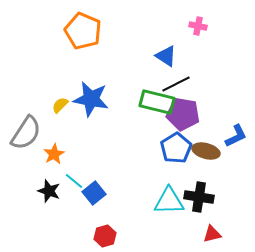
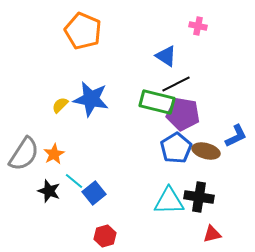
gray semicircle: moved 2 px left, 21 px down
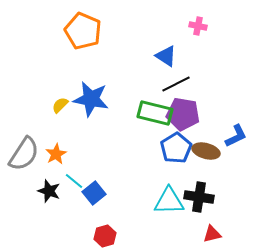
green rectangle: moved 2 px left, 11 px down
orange star: moved 2 px right
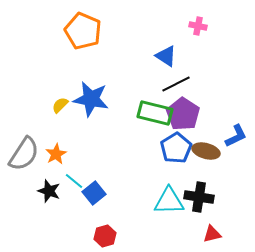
purple pentagon: rotated 24 degrees clockwise
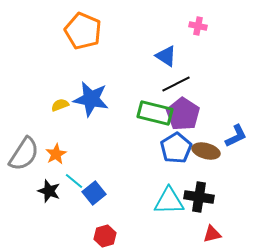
yellow semicircle: rotated 24 degrees clockwise
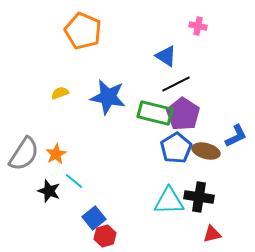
blue star: moved 17 px right, 2 px up
yellow semicircle: moved 12 px up
blue square: moved 25 px down
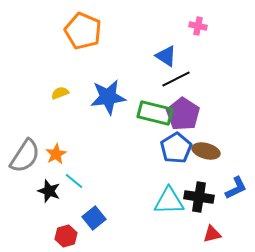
black line: moved 5 px up
blue star: rotated 18 degrees counterclockwise
blue L-shape: moved 52 px down
gray semicircle: moved 1 px right, 2 px down
red hexagon: moved 39 px left
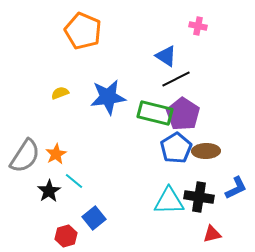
brown ellipse: rotated 16 degrees counterclockwise
black star: rotated 20 degrees clockwise
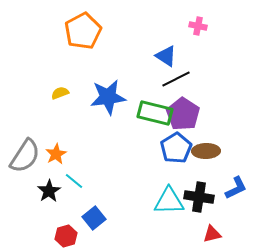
orange pentagon: rotated 21 degrees clockwise
